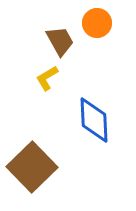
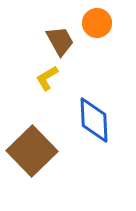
brown square: moved 16 px up
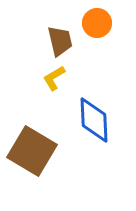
brown trapezoid: rotated 16 degrees clockwise
yellow L-shape: moved 7 px right
brown square: rotated 15 degrees counterclockwise
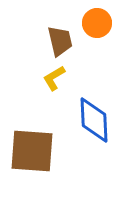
brown square: rotated 27 degrees counterclockwise
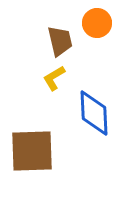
blue diamond: moved 7 px up
brown square: rotated 6 degrees counterclockwise
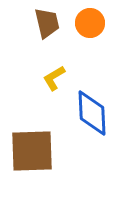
orange circle: moved 7 px left
brown trapezoid: moved 13 px left, 18 px up
blue diamond: moved 2 px left
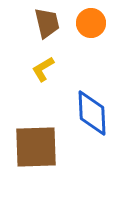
orange circle: moved 1 px right
yellow L-shape: moved 11 px left, 9 px up
brown square: moved 4 px right, 4 px up
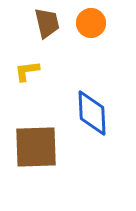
yellow L-shape: moved 16 px left, 2 px down; rotated 24 degrees clockwise
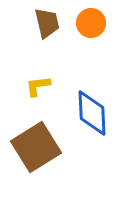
yellow L-shape: moved 11 px right, 15 px down
brown square: rotated 30 degrees counterclockwise
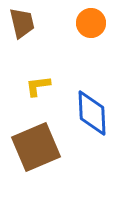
brown trapezoid: moved 25 px left
brown square: rotated 9 degrees clockwise
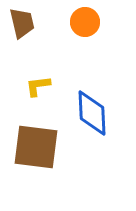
orange circle: moved 6 px left, 1 px up
brown square: rotated 30 degrees clockwise
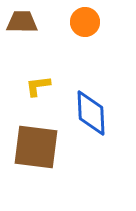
brown trapezoid: moved 1 px up; rotated 76 degrees counterclockwise
blue diamond: moved 1 px left
